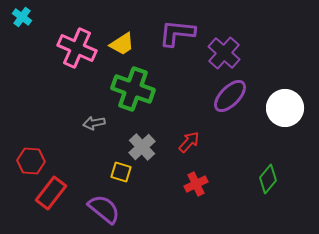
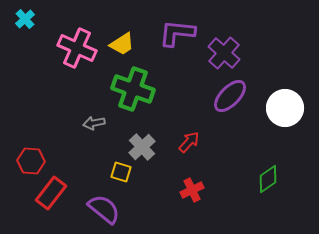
cyan cross: moved 3 px right, 2 px down; rotated 12 degrees clockwise
green diamond: rotated 16 degrees clockwise
red cross: moved 4 px left, 6 px down
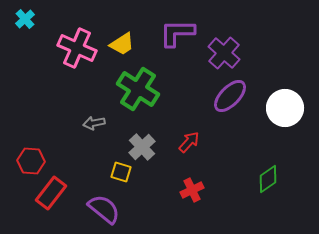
purple L-shape: rotated 6 degrees counterclockwise
green cross: moved 5 px right; rotated 12 degrees clockwise
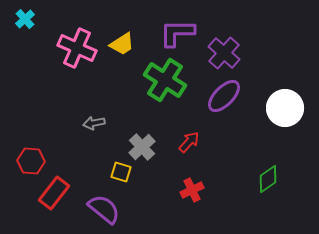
green cross: moved 27 px right, 9 px up
purple ellipse: moved 6 px left
red rectangle: moved 3 px right
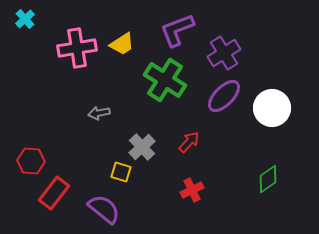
purple L-shape: moved 3 px up; rotated 21 degrees counterclockwise
pink cross: rotated 33 degrees counterclockwise
purple cross: rotated 16 degrees clockwise
white circle: moved 13 px left
gray arrow: moved 5 px right, 10 px up
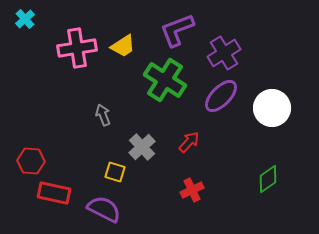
yellow trapezoid: moved 1 px right, 2 px down
purple ellipse: moved 3 px left
gray arrow: moved 4 px right, 2 px down; rotated 80 degrees clockwise
yellow square: moved 6 px left
red rectangle: rotated 64 degrees clockwise
purple semicircle: rotated 12 degrees counterclockwise
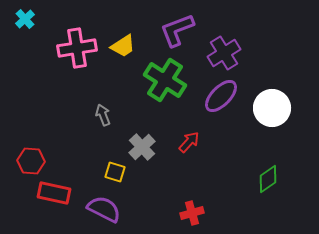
red cross: moved 23 px down; rotated 10 degrees clockwise
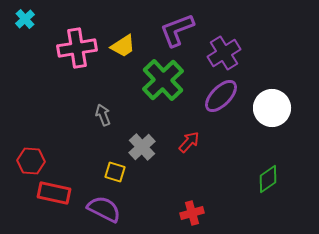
green cross: moved 2 px left; rotated 15 degrees clockwise
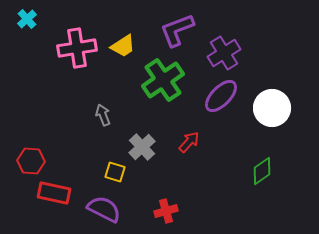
cyan cross: moved 2 px right
green cross: rotated 9 degrees clockwise
green diamond: moved 6 px left, 8 px up
red cross: moved 26 px left, 2 px up
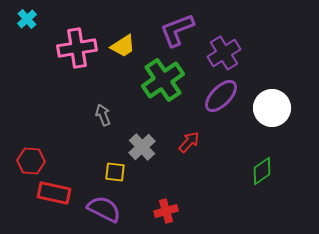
yellow square: rotated 10 degrees counterclockwise
